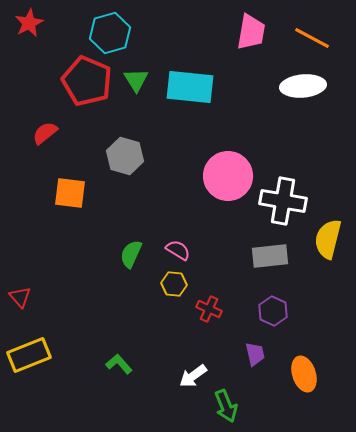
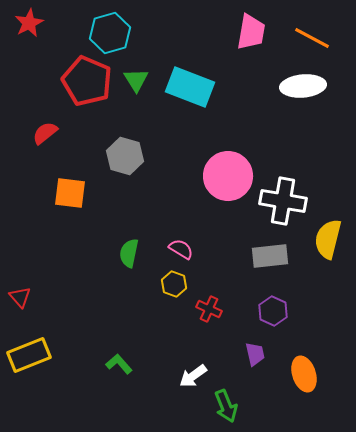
cyan rectangle: rotated 15 degrees clockwise
pink semicircle: moved 3 px right, 1 px up
green semicircle: moved 2 px left, 1 px up; rotated 12 degrees counterclockwise
yellow hexagon: rotated 15 degrees clockwise
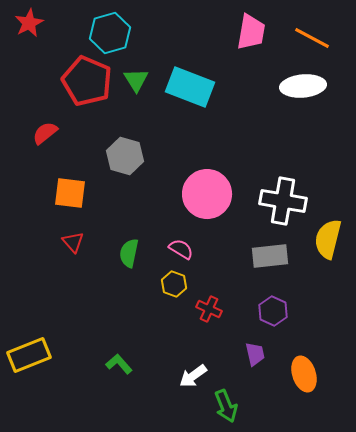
pink circle: moved 21 px left, 18 px down
red triangle: moved 53 px right, 55 px up
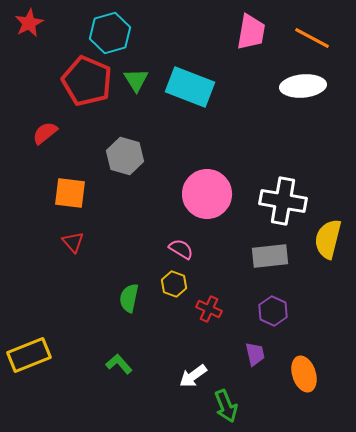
green semicircle: moved 45 px down
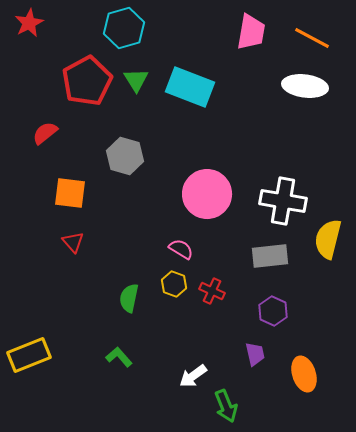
cyan hexagon: moved 14 px right, 5 px up
red pentagon: rotated 21 degrees clockwise
white ellipse: moved 2 px right; rotated 12 degrees clockwise
red cross: moved 3 px right, 18 px up
green L-shape: moved 7 px up
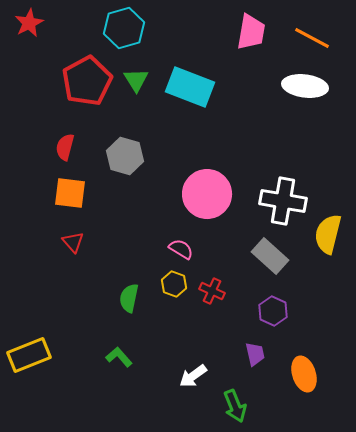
red semicircle: moved 20 px right, 14 px down; rotated 36 degrees counterclockwise
yellow semicircle: moved 5 px up
gray rectangle: rotated 48 degrees clockwise
green arrow: moved 9 px right
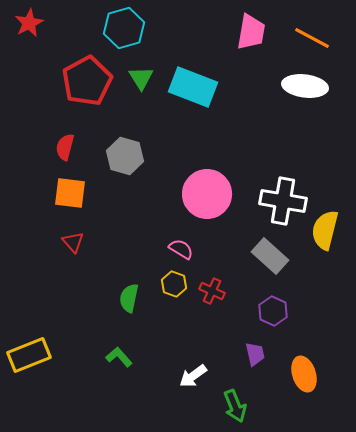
green triangle: moved 5 px right, 2 px up
cyan rectangle: moved 3 px right
yellow semicircle: moved 3 px left, 4 px up
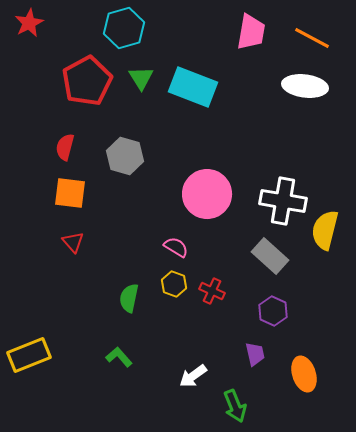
pink semicircle: moved 5 px left, 2 px up
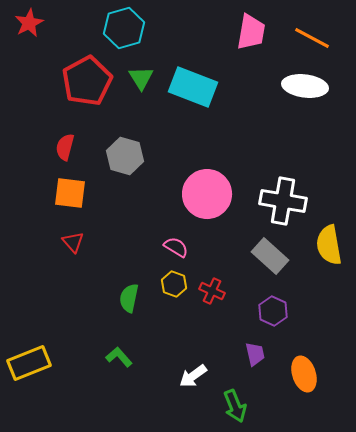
yellow semicircle: moved 4 px right, 15 px down; rotated 24 degrees counterclockwise
yellow rectangle: moved 8 px down
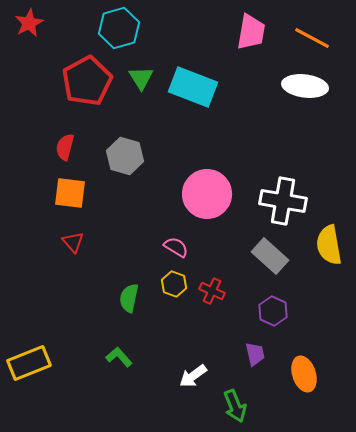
cyan hexagon: moved 5 px left
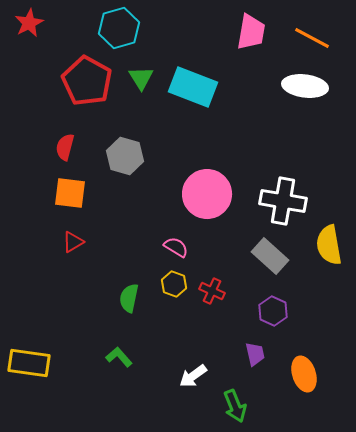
red pentagon: rotated 15 degrees counterclockwise
red triangle: rotated 40 degrees clockwise
yellow rectangle: rotated 30 degrees clockwise
